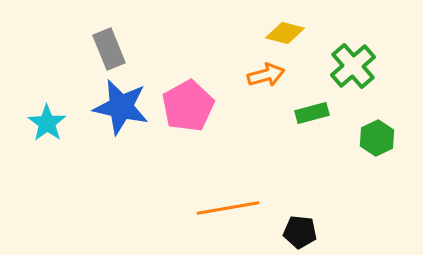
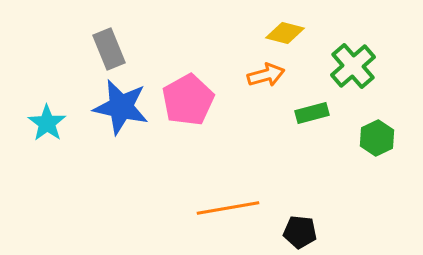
pink pentagon: moved 6 px up
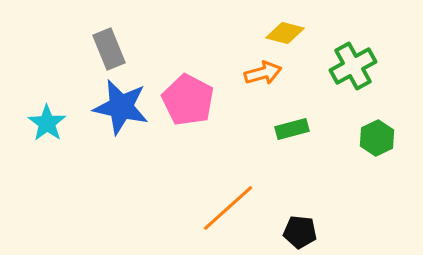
green cross: rotated 12 degrees clockwise
orange arrow: moved 3 px left, 2 px up
pink pentagon: rotated 15 degrees counterclockwise
green rectangle: moved 20 px left, 16 px down
orange line: rotated 32 degrees counterclockwise
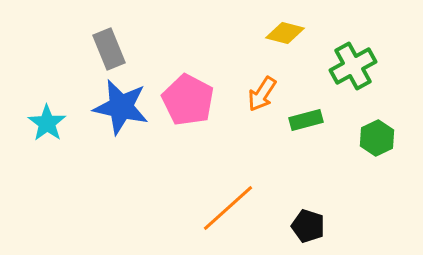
orange arrow: moved 1 px left, 21 px down; rotated 138 degrees clockwise
green rectangle: moved 14 px right, 9 px up
black pentagon: moved 8 px right, 6 px up; rotated 12 degrees clockwise
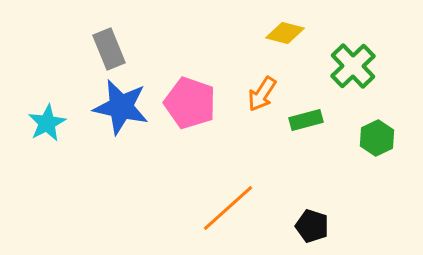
green cross: rotated 15 degrees counterclockwise
pink pentagon: moved 2 px right, 3 px down; rotated 9 degrees counterclockwise
cyan star: rotated 9 degrees clockwise
black pentagon: moved 4 px right
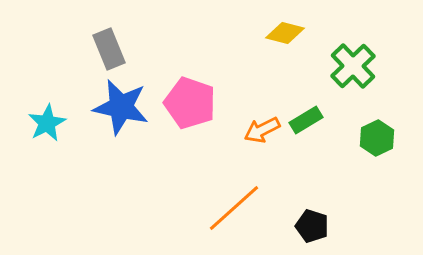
orange arrow: moved 36 px down; rotated 30 degrees clockwise
green rectangle: rotated 16 degrees counterclockwise
orange line: moved 6 px right
